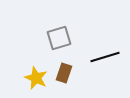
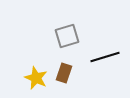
gray square: moved 8 px right, 2 px up
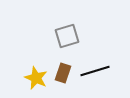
black line: moved 10 px left, 14 px down
brown rectangle: moved 1 px left
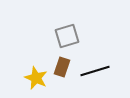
brown rectangle: moved 1 px left, 6 px up
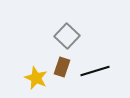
gray square: rotated 30 degrees counterclockwise
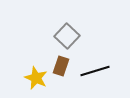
brown rectangle: moved 1 px left, 1 px up
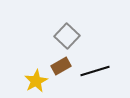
brown rectangle: rotated 42 degrees clockwise
yellow star: moved 3 px down; rotated 20 degrees clockwise
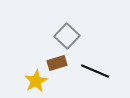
brown rectangle: moved 4 px left, 3 px up; rotated 12 degrees clockwise
black line: rotated 40 degrees clockwise
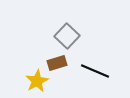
yellow star: moved 1 px right
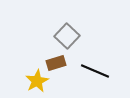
brown rectangle: moved 1 px left
